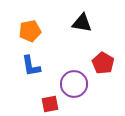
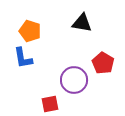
orange pentagon: rotated 30 degrees clockwise
blue L-shape: moved 8 px left, 8 px up
purple circle: moved 4 px up
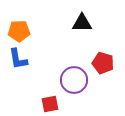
black triangle: rotated 10 degrees counterclockwise
orange pentagon: moved 11 px left; rotated 20 degrees counterclockwise
blue L-shape: moved 5 px left, 1 px down
red pentagon: rotated 15 degrees counterclockwise
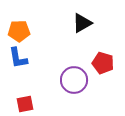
black triangle: rotated 30 degrees counterclockwise
blue L-shape: moved 1 px up
red square: moved 25 px left
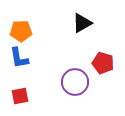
orange pentagon: moved 2 px right
blue L-shape: moved 1 px right
purple circle: moved 1 px right, 2 px down
red square: moved 5 px left, 8 px up
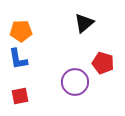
black triangle: moved 2 px right; rotated 10 degrees counterclockwise
blue L-shape: moved 1 px left, 1 px down
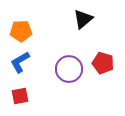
black triangle: moved 1 px left, 4 px up
blue L-shape: moved 2 px right, 3 px down; rotated 70 degrees clockwise
purple circle: moved 6 px left, 13 px up
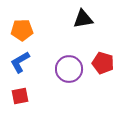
black triangle: rotated 30 degrees clockwise
orange pentagon: moved 1 px right, 1 px up
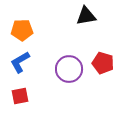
black triangle: moved 3 px right, 3 px up
